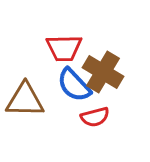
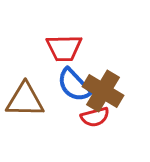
brown cross: moved 19 px down
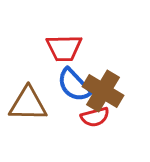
brown triangle: moved 3 px right, 4 px down
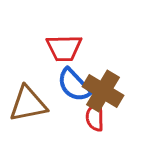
brown triangle: rotated 12 degrees counterclockwise
red semicircle: rotated 104 degrees clockwise
